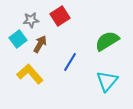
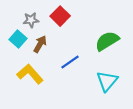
red square: rotated 12 degrees counterclockwise
cyan square: rotated 12 degrees counterclockwise
blue line: rotated 24 degrees clockwise
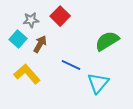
blue line: moved 1 px right, 3 px down; rotated 60 degrees clockwise
yellow L-shape: moved 3 px left
cyan triangle: moved 9 px left, 2 px down
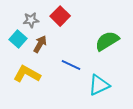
yellow L-shape: rotated 20 degrees counterclockwise
cyan triangle: moved 1 px right, 2 px down; rotated 25 degrees clockwise
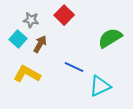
red square: moved 4 px right, 1 px up
gray star: rotated 14 degrees clockwise
green semicircle: moved 3 px right, 3 px up
blue line: moved 3 px right, 2 px down
cyan triangle: moved 1 px right, 1 px down
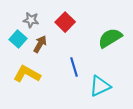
red square: moved 1 px right, 7 px down
blue line: rotated 48 degrees clockwise
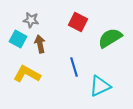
red square: moved 13 px right; rotated 18 degrees counterclockwise
cyan square: rotated 12 degrees counterclockwise
brown arrow: rotated 42 degrees counterclockwise
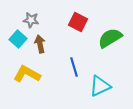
cyan square: rotated 12 degrees clockwise
